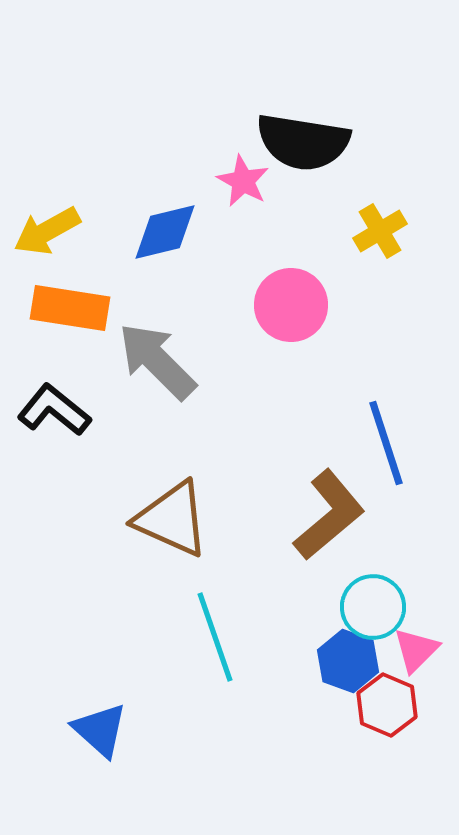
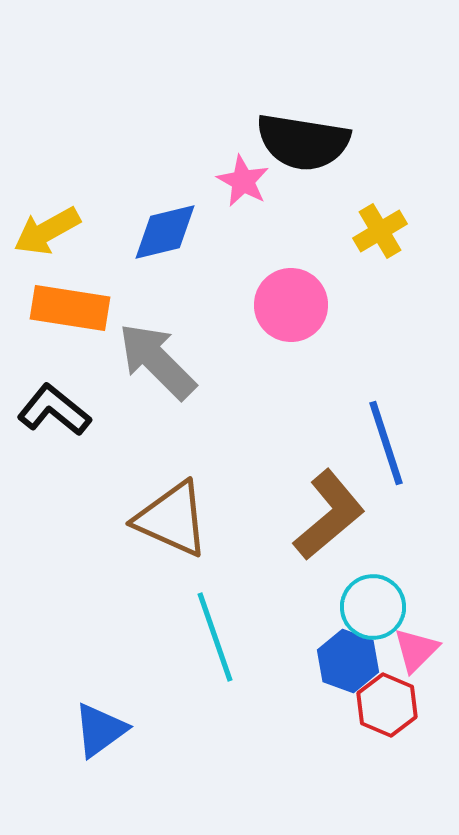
blue triangle: rotated 42 degrees clockwise
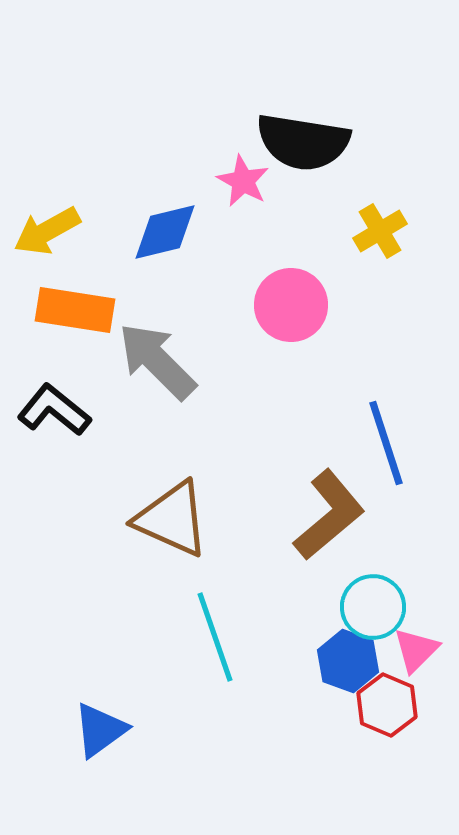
orange rectangle: moved 5 px right, 2 px down
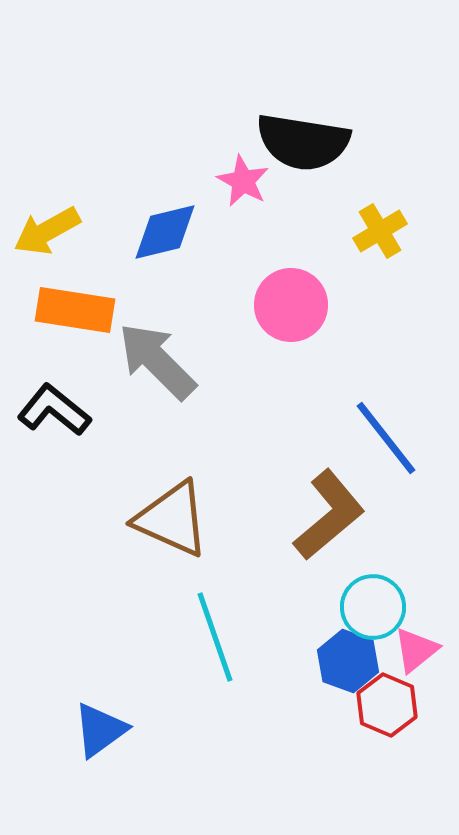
blue line: moved 5 px up; rotated 20 degrees counterclockwise
pink triangle: rotated 6 degrees clockwise
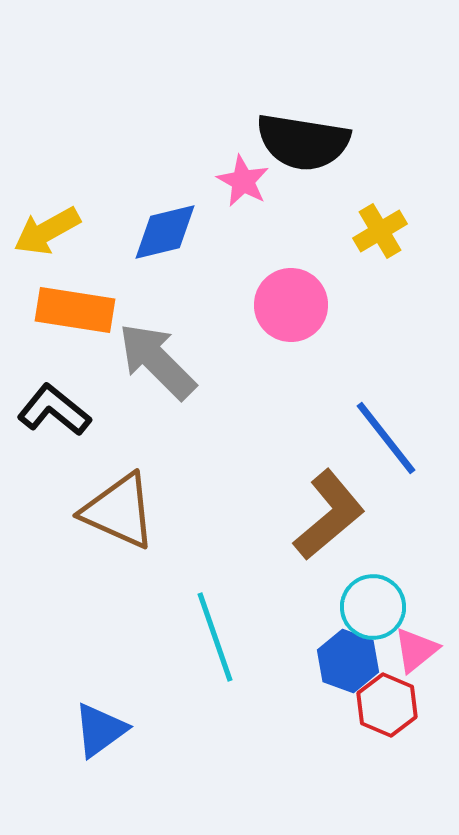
brown triangle: moved 53 px left, 8 px up
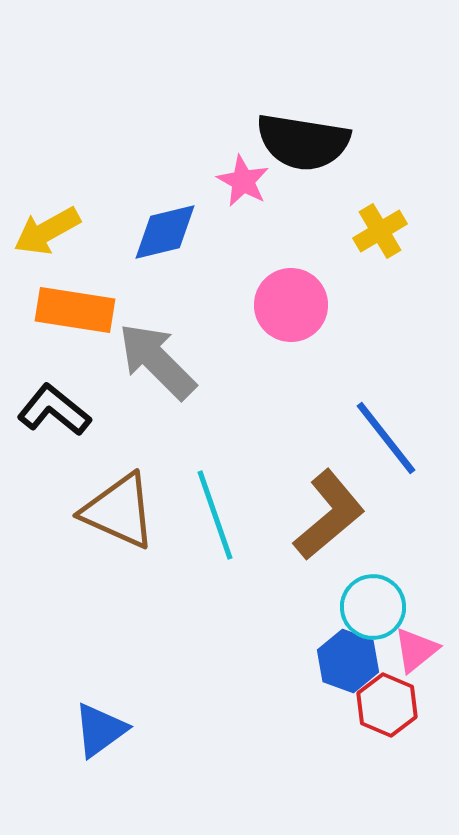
cyan line: moved 122 px up
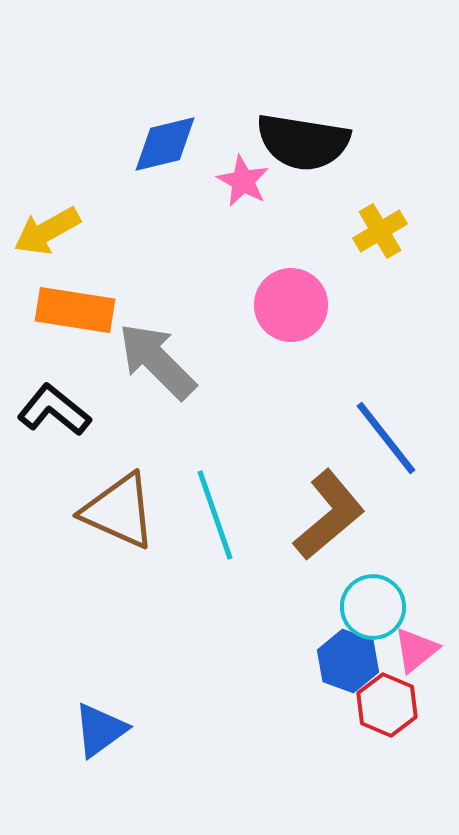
blue diamond: moved 88 px up
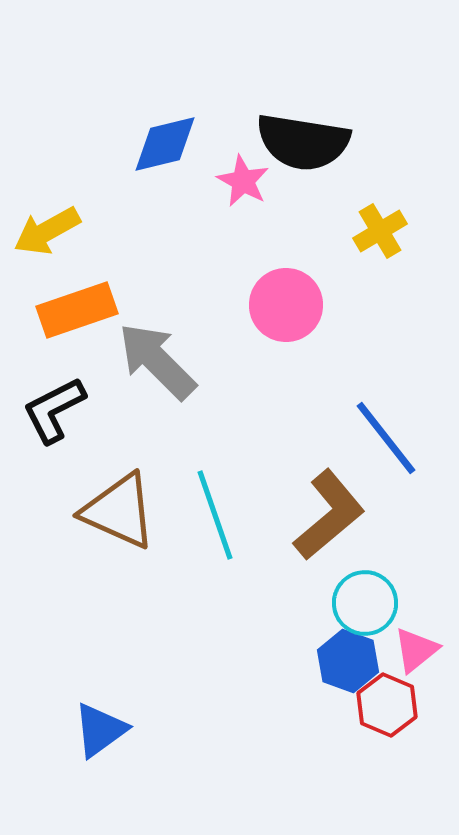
pink circle: moved 5 px left
orange rectangle: moved 2 px right; rotated 28 degrees counterclockwise
black L-shape: rotated 66 degrees counterclockwise
cyan circle: moved 8 px left, 4 px up
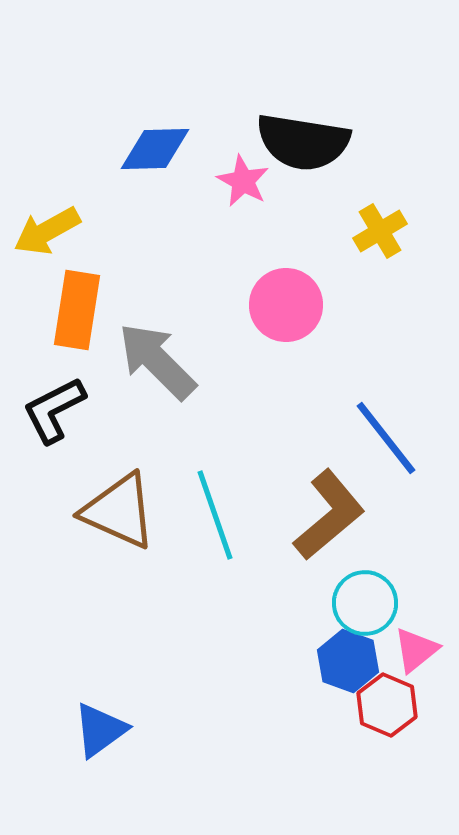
blue diamond: moved 10 px left, 5 px down; rotated 12 degrees clockwise
orange rectangle: rotated 62 degrees counterclockwise
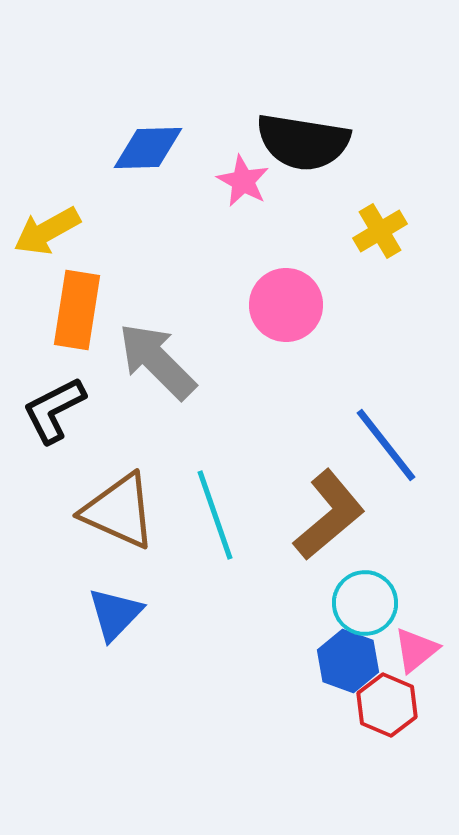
blue diamond: moved 7 px left, 1 px up
blue line: moved 7 px down
blue triangle: moved 15 px right, 116 px up; rotated 10 degrees counterclockwise
